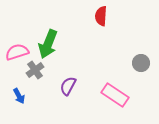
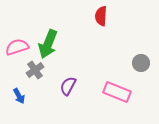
pink semicircle: moved 5 px up
pink rectangle: moved 2 px right, 3 px up; rotated 12 degrees counterclockwise
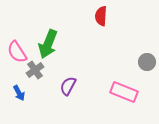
pink semicircle: moved 5 px down; rotated 105 degrees counterclockwise
gray circle: moved 6 px right, 1 px up
pink rectangle: moved 7 px right
blue arrow: moved 3 px up
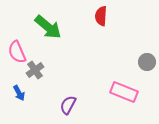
green arrow: moved 17 px up; rotated 72 degrees counterclockwise
pink semicircle: rotated 10 degrees clockwise
purple semicircle: moved 19 px down
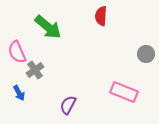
gray circle: moved 1 px left, 8 px up
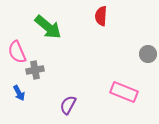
gray circle: moved 2 px right
gray cross: rotated 24 degrees clockwise
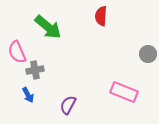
blue arrow: moved 9 px right, 2 px down
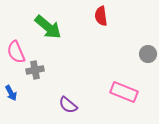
red semicircle: rotated 12 degrees counterclockwise
pink semicircle: moved 1 px left
blue arrow: moved 17 px left, 2 px up
purple semicircle: rotated 78 degrees counterclockwise
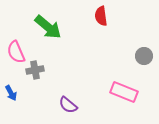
gray circle: moved 4 px left, 2 px down
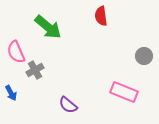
gray cross: rotated 18 degrees counterclockwise
